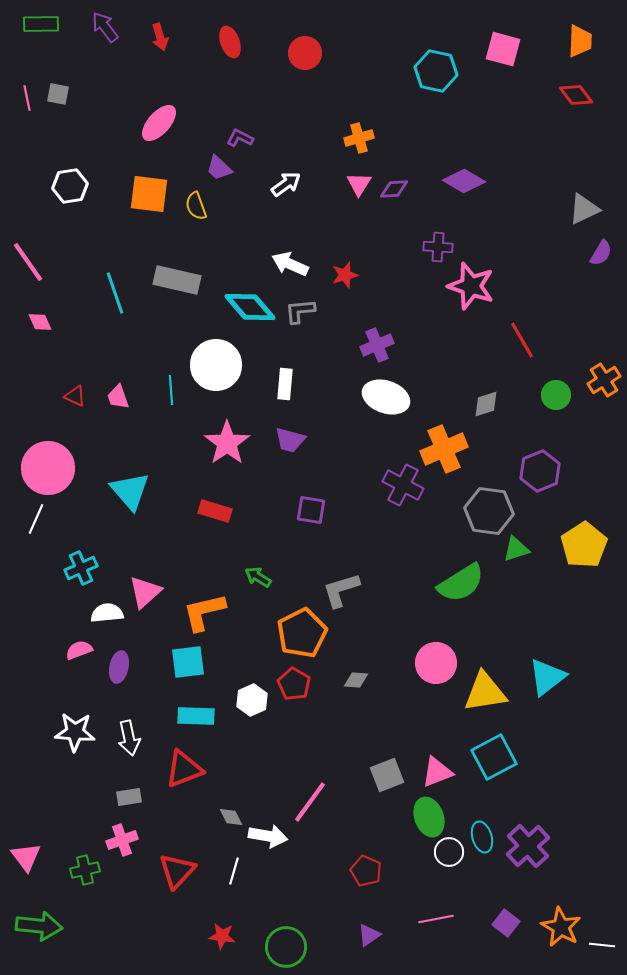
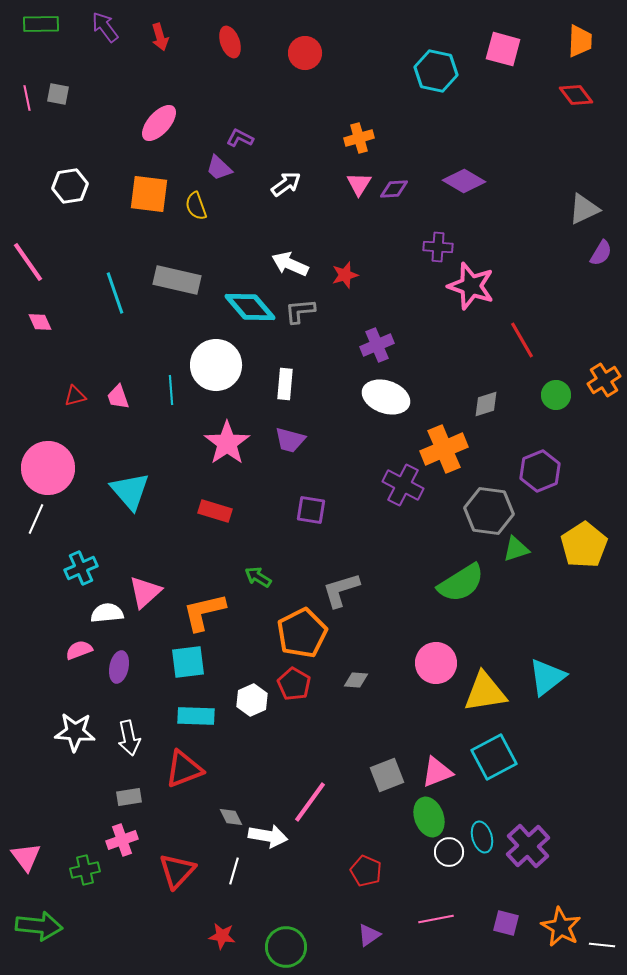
red triangle at (75, 396): rotated 40 degrees counterclockwise
purple square at (506, 923): rotated 24 degrees counterclockwise
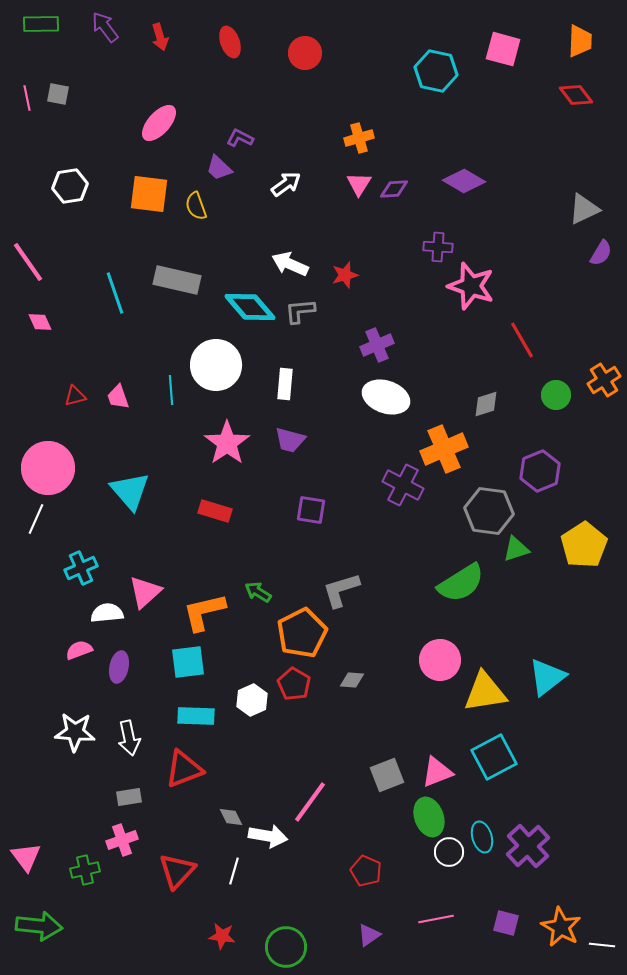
green arrow at (258, 577): moved 15 px down
pink circle at (436, 663): moved 4 px right, 3 px up
gray diamond at (356, 680): moved 4 px left
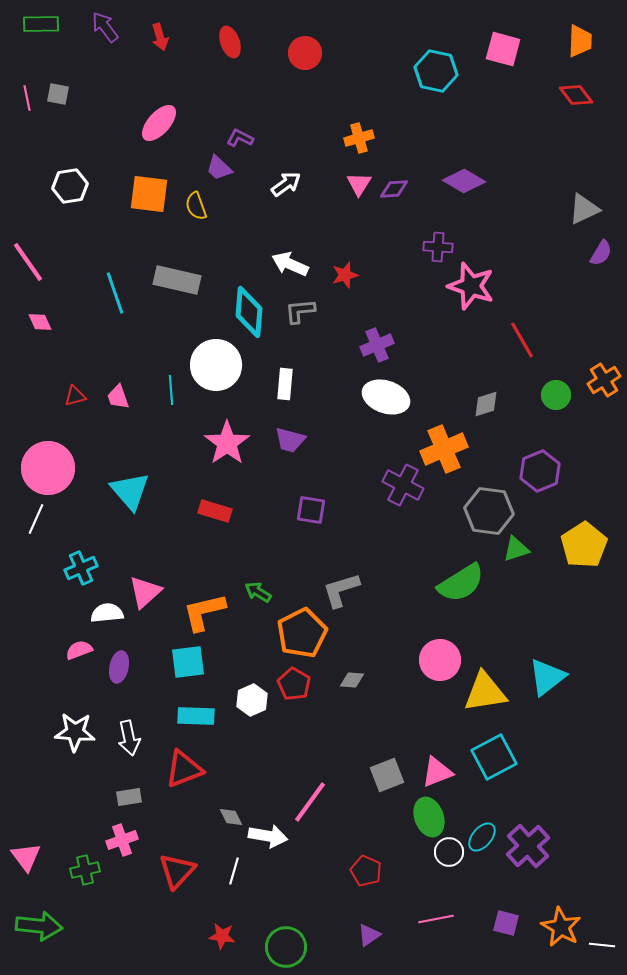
cyan diamond at (250, 307): moved 1 px left, 5 px down; rotated 45 degrees clockwise
cyan ellipse at (482, 837): rotated 56 degrees clockwise
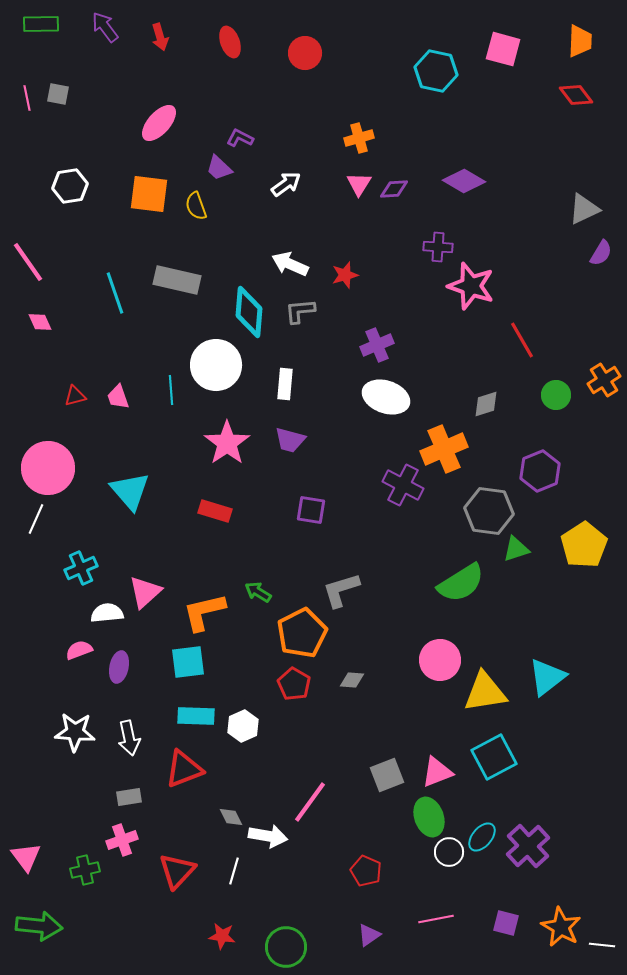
white hexagon at (252, 700): moved 9 px left, 26 px down
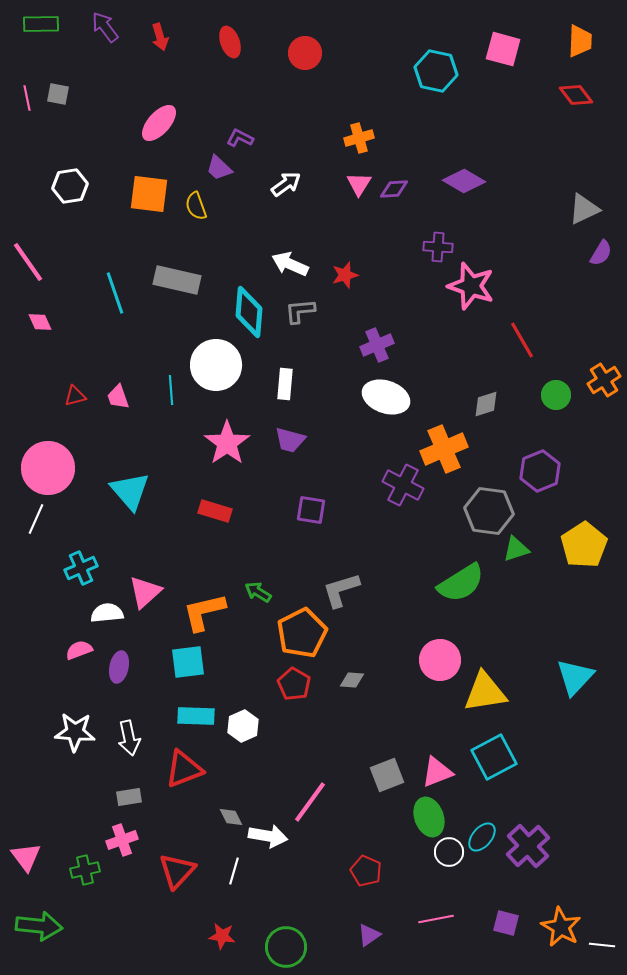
cyan triangle at (547, 677): moved 28 px right; rotated 9 degrees counterclockwise
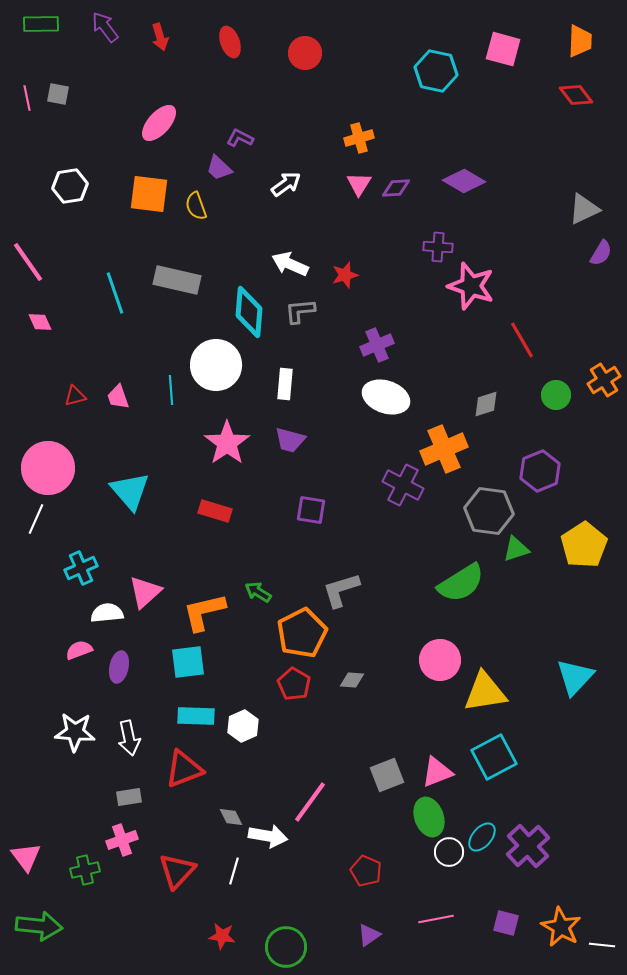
purple diamond at (394, 189): moved 2 px right, 1 px up
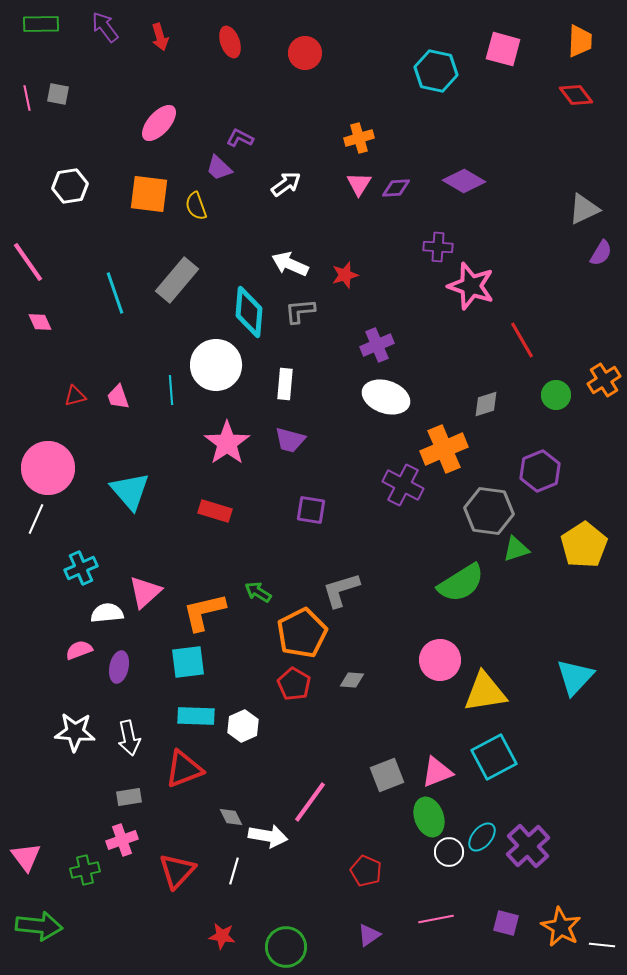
gray rectangle at (177, 280): rotated 63 degrees counterclockwise
